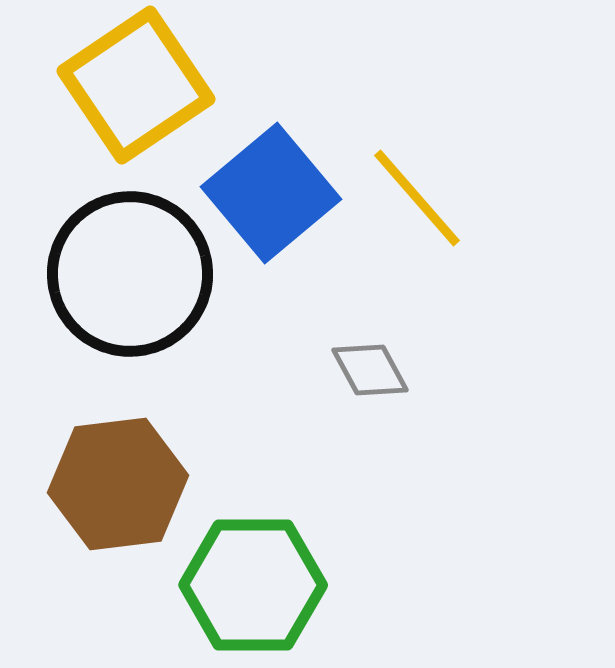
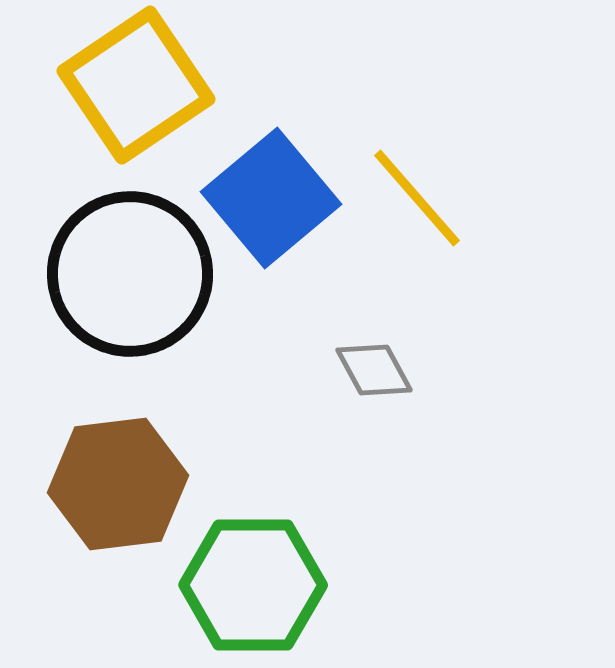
blue square: moved 5 px down
gray diamond: moved 4 px right
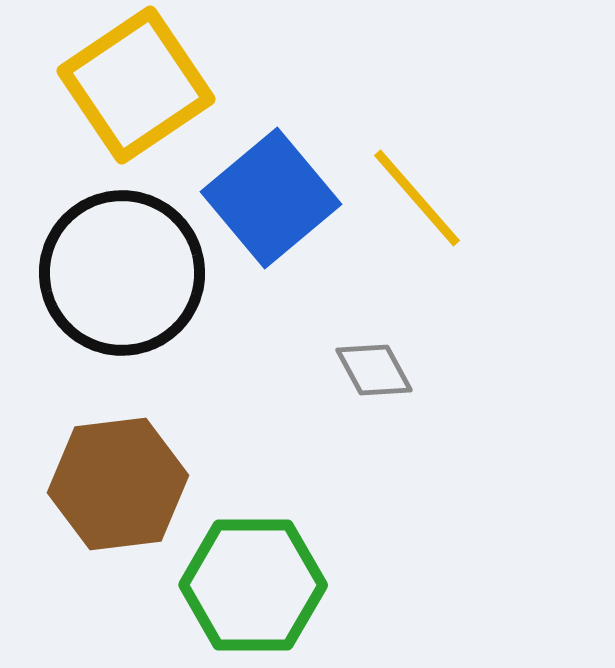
black circle: moved 8 px left, 1 px up
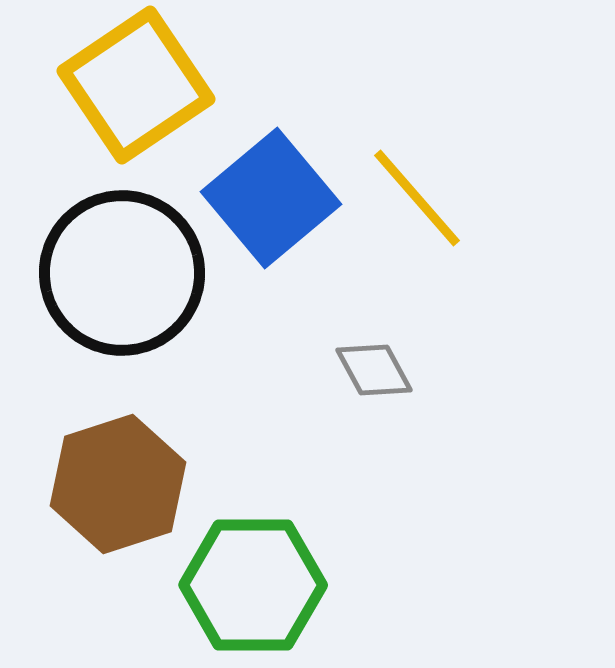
brown hexagon: rotated 11 degrees counterclockwise
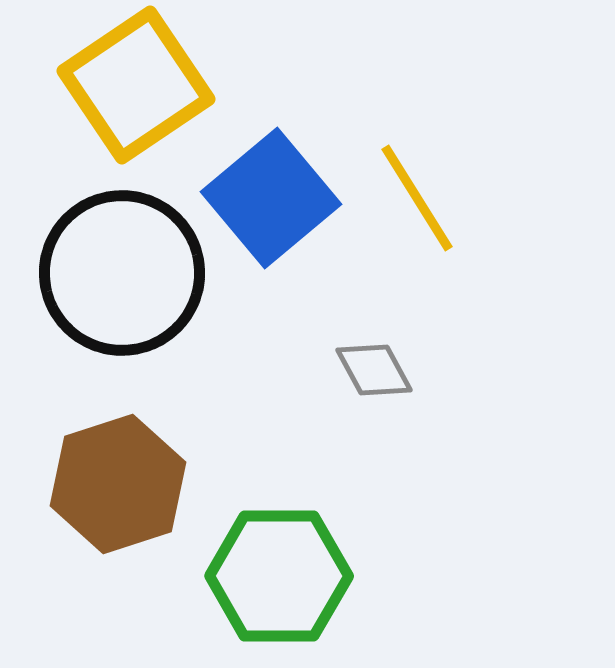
yellow line: rotated 9 degrees clockwise
green hexagon: moved 26 px right, 9 px up
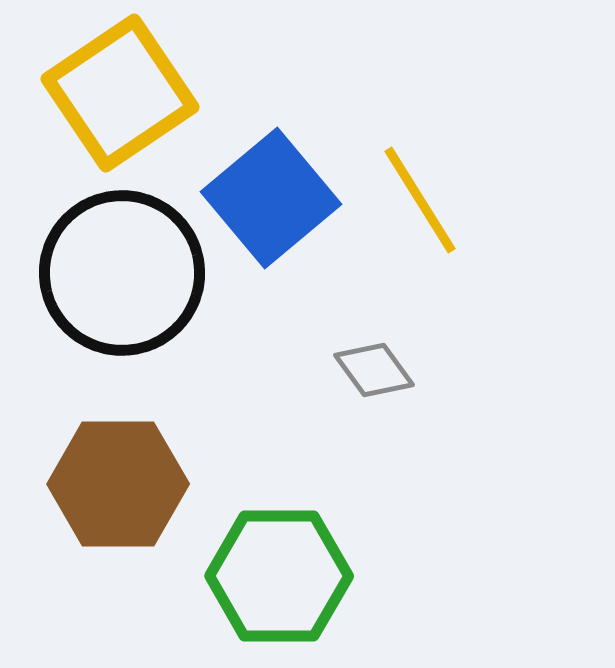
yellow square: moved 16 px left, 8 px down
yellow line: moved 3 px right, 2 px down
gray diamond: rotated 8 degrees counterclockwise
brown hexagon: rotated 18 degrees clockwise
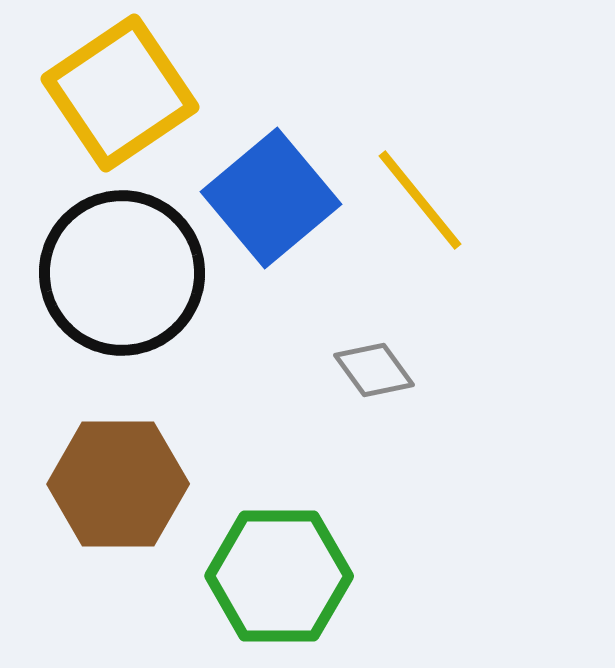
yellow line: rotated 7 degrees counterclockwise
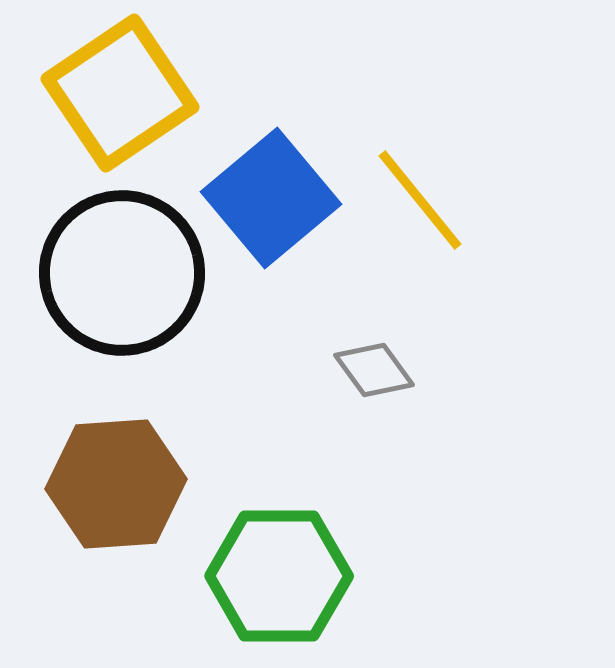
brown hexagon: moved 2 px left; rotated 4 degrees counterclockwise
